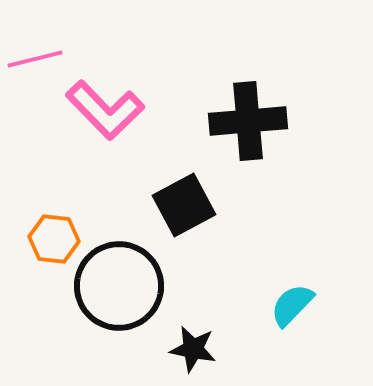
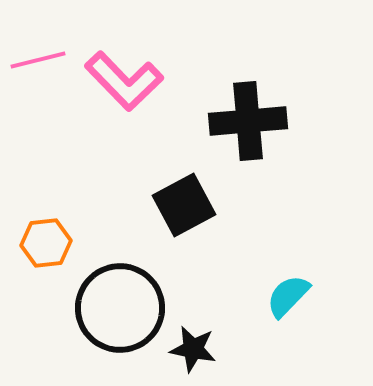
pink line: moved 3 px right, 1 px down
pink L-shape: moved 19 px right, 29 px up
orange hexagon: moved 8 px left, 4 px down; rotated 12 degrees counterclockwise
black circle: moved 1 px right, 22 px down
cyan semicircle: moved 4 px left, 9 px up
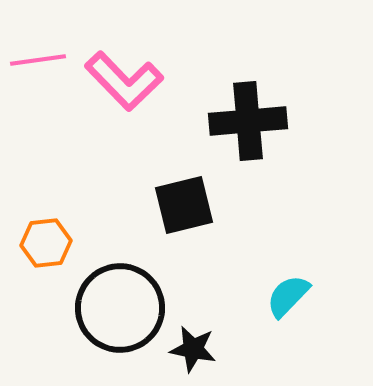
pink line: rotated 6 degrees clockwise
black square: rotated 14 degrees clockwise
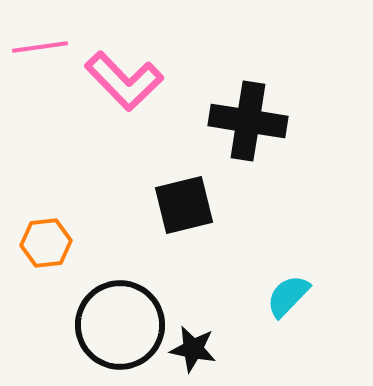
pink line: moved 2 px right, 13 px up
black cross: rotated 14 degrees clockwise
black circle: moved 17 px down
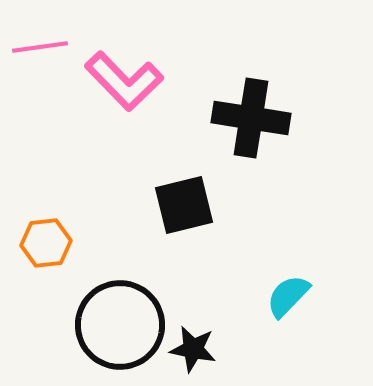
black cross: moved 3 px right, 3 px up
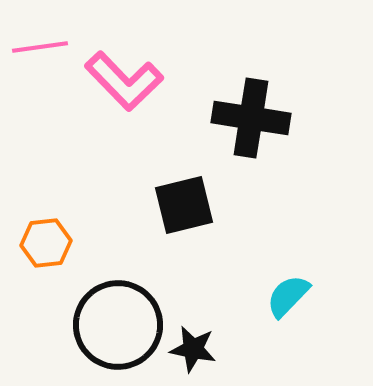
black circle: moved 2 px left
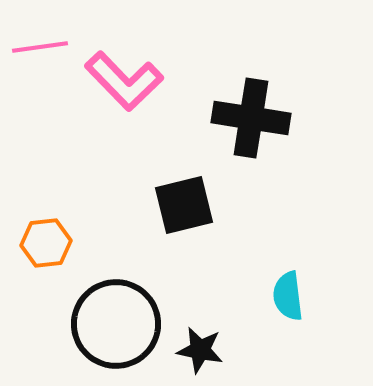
cyan semicircle: rotated 51 degrees counterclockwise
black circle: moved 2 px left, 1 px up
black star: moved 7 px right, 1 px down
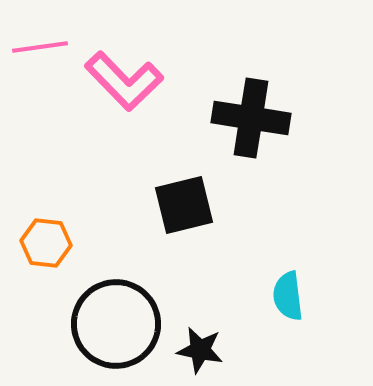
orange hexagon: rotated 12 degrees clockwise
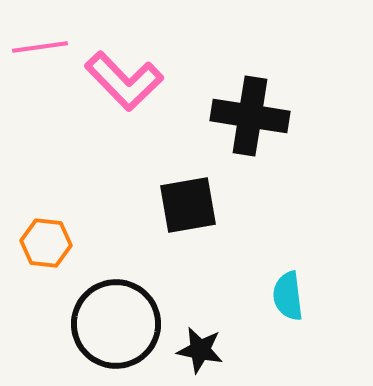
black cross: moved 1 px left, 2 px up
black square: moved 4 px right; rotated 4 degrees clockwise
